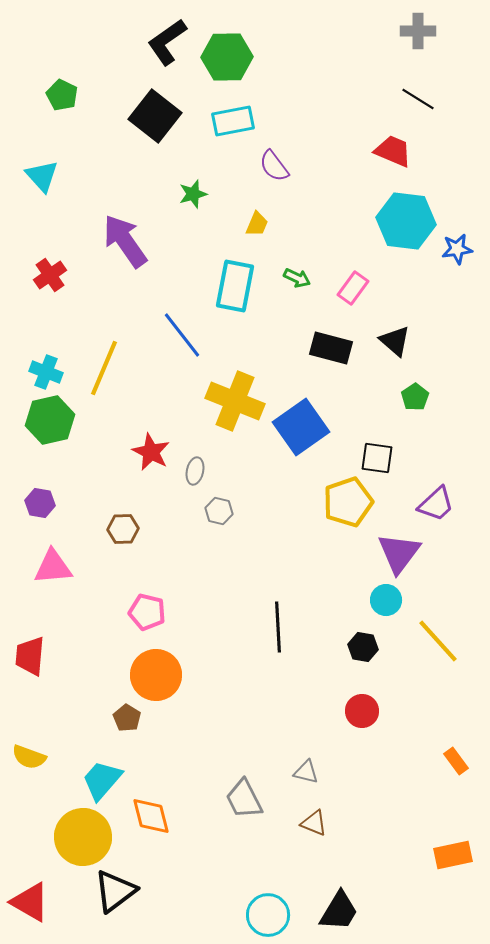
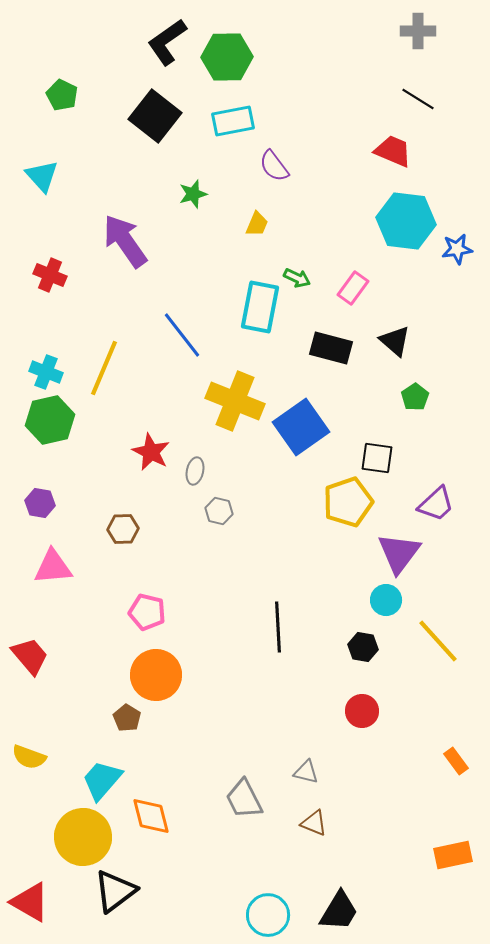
red cross at (50, 275): rotated 32 degrees counterclockwise
cyan rectangle at (235, 286): moved 25 px right, 21 px down
red trapezoid at (30, 656): rotated 135 degrees clockwise
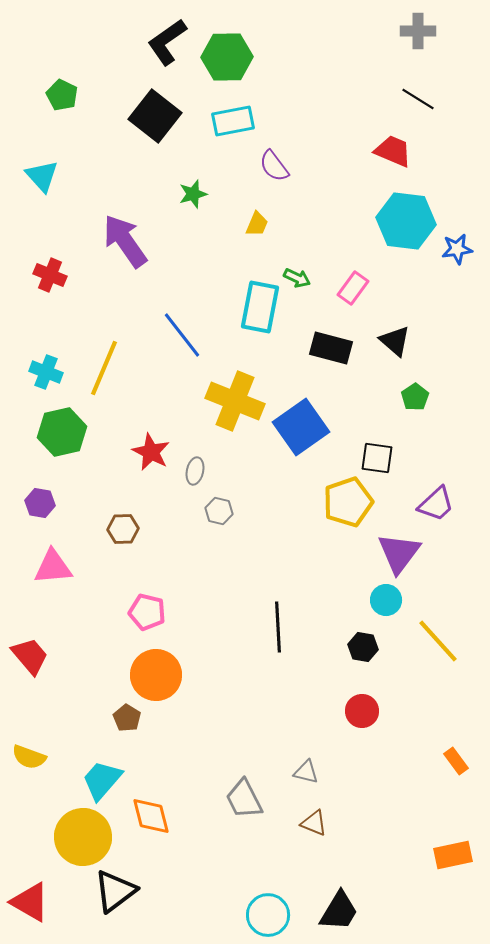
green hexagon at (50, 420): moved 12 px right, 12 px down
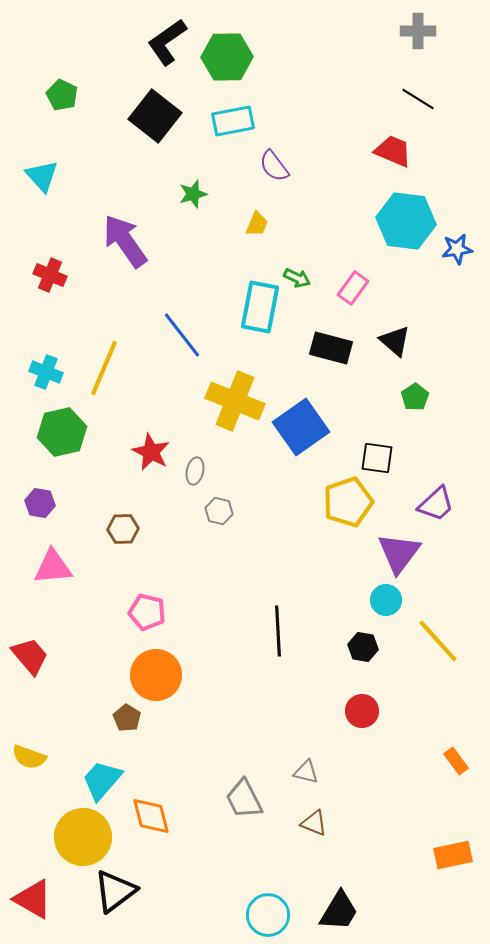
black line at (278, 627): moved 4 px down
red triangle at (30, 902): moved 3 px right, 3 px up
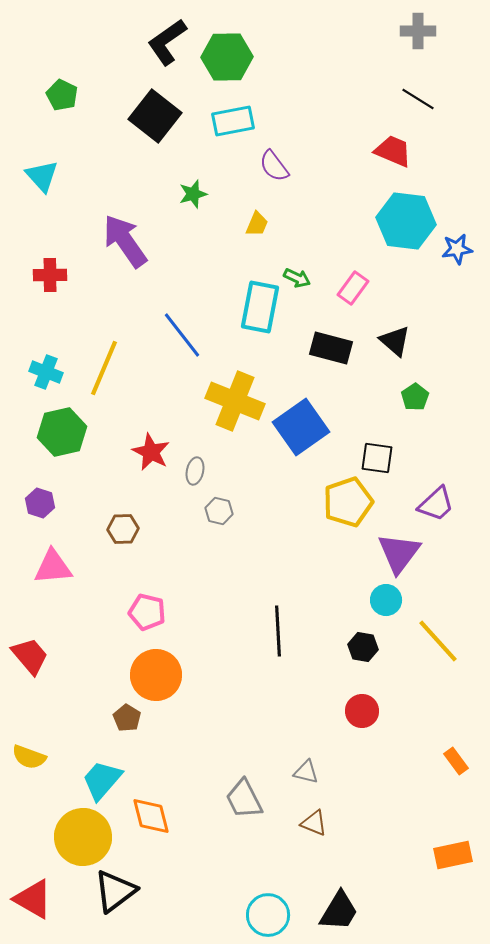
red cross at (50, 275): rotated 24 degrees counterclockwise
purple hexagon at (40, 503): rotated 8 degrees clockwise
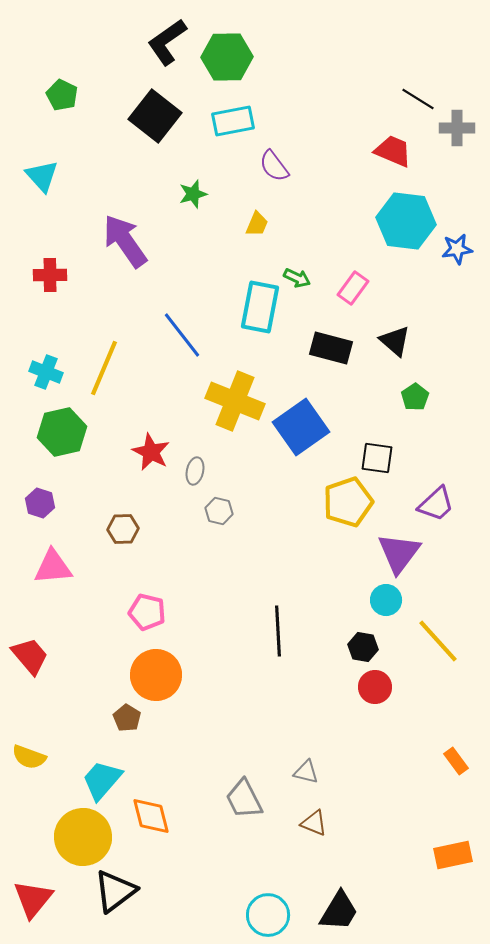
gray cross at (418, 31): moved 39 px right, 97 px down
red circle at (362, 711): moved 13 px right, 24 px up
red triangle at (33, 899): rotated 39 degrees clockwise
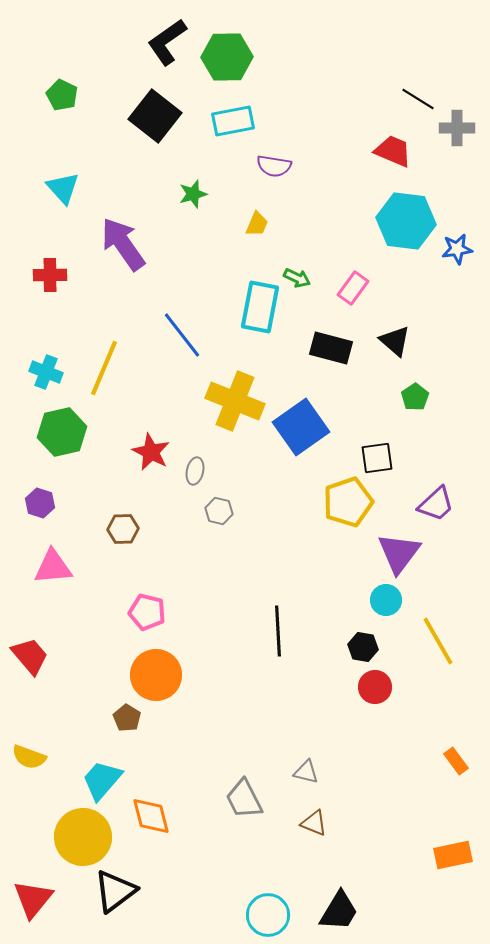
purple semicircle at (274, 166): rotated 44 degrees counterclockwise
cyan triangle at (42, 176): moved 21 px right, 12 px down
purple arrow at (125, 241): moved 2 px left, 3 px down
black square at (377, 458): rotated 16 degrees counterclockwise
yellow line at (438, 641): rotated 12 degrees clockwise
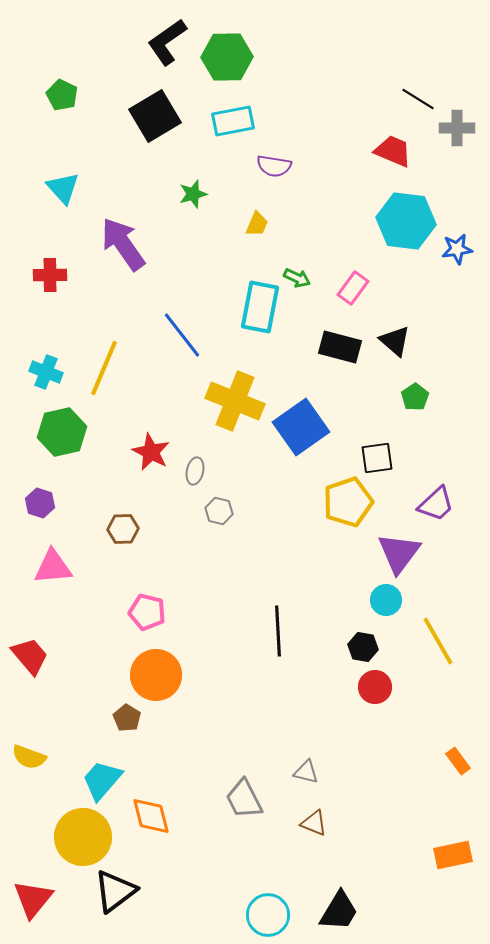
black square at (155, 116): rotated 21 degrees clockwise
black rectangle at (331, 348): moved 9 px right, 1 px up
orange rectangle at (456, 761): moved 2 px right
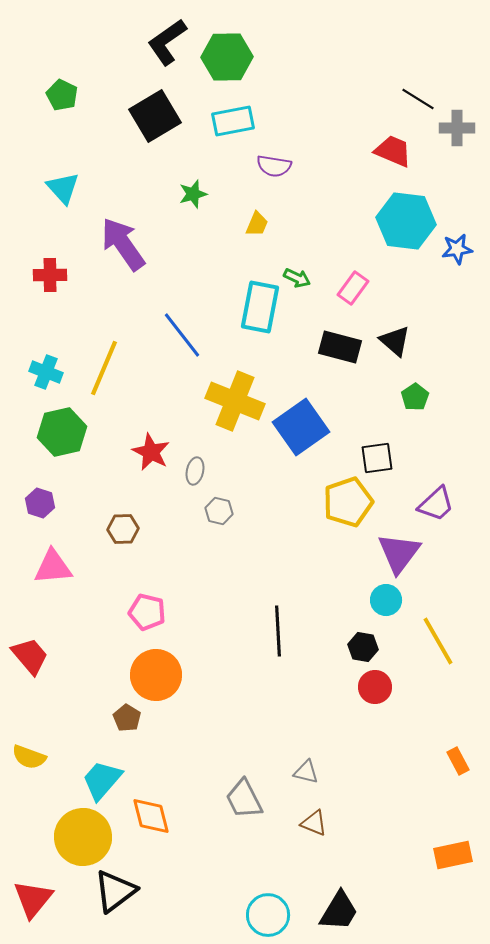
orange rectangle at (458, 761): rotated 8 degrees clockwise
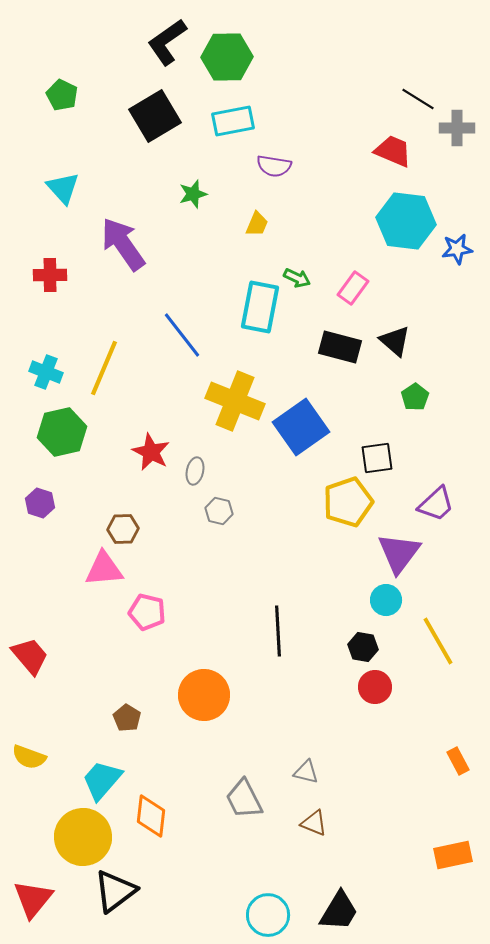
pink triangle at (53, 567): moved 51 px right, 2 px down
orange circle at (156, 675): moved 48 px right, 20 px down
orange diamond at (151, 816): rotated 21 degrees clockwise
